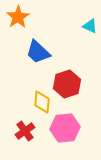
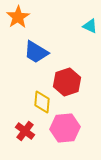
blue trapezoid: moved 2 px left; rotated 12 degrees counterclockwise
red hexagon: moved 2 px up
red cross: rotated 18 degrees counterclockwise
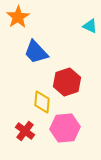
blue trapezoid: rotated 16 degrees clockwise
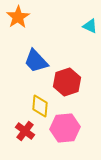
blue trapezoid: moved 9 px down
yellow diamond: moved 2 px left, 4 px down
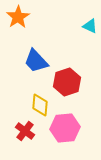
yellow diamond: moved 1 px up
